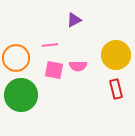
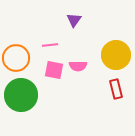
purple triangle: rotated 28 degrees counterclockwise
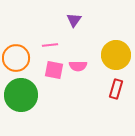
red rectangle: rotated 30 degrees clockwise
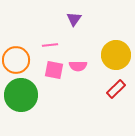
purple triangle: moved 1 px up
orange circle: moved 2 px down
red rectangle: rotated 30 degrees clockwise
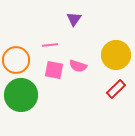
pink semicircle: rotated 18 degrees clockwise
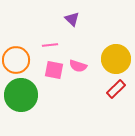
purple triangle: moved 2 px left; rotated 21 degrees counterclockwise
yellow circle: moved 4 px down
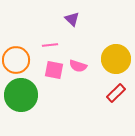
red rectangle: moved 4 px down
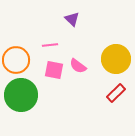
pink semicircle: rotated 18 degrees clockwise
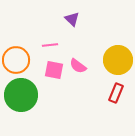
yellow circle: moved 2 px right, 1 px down
red rectangle: rotated 24 degrees counterclockwise
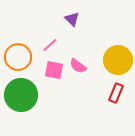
pink line: rotated 35 degrees counterclockwise
orange circle: moved 2 px right, 3 px up
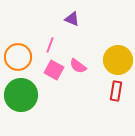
purple triangle: rotated 21 degrees counterclockwise
pink line: rotated 28 degrees counterclockwise
pink square: rotated 18 degrees clockwise
red rectangle: moved 2 px up; rotated 12 degrees counterclockwise
